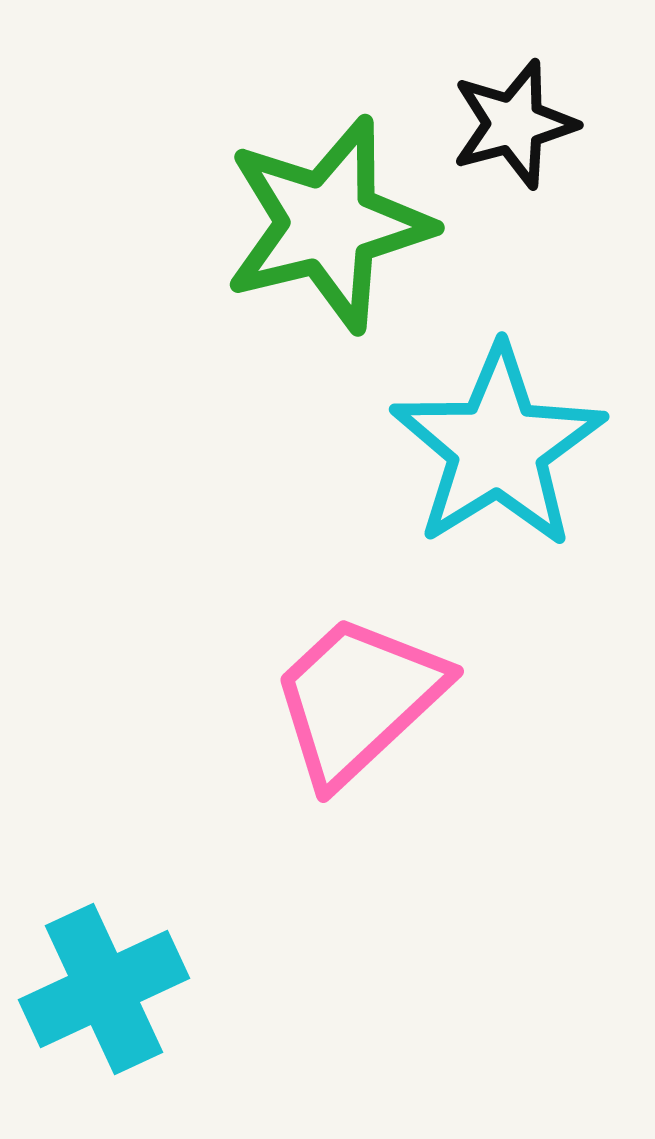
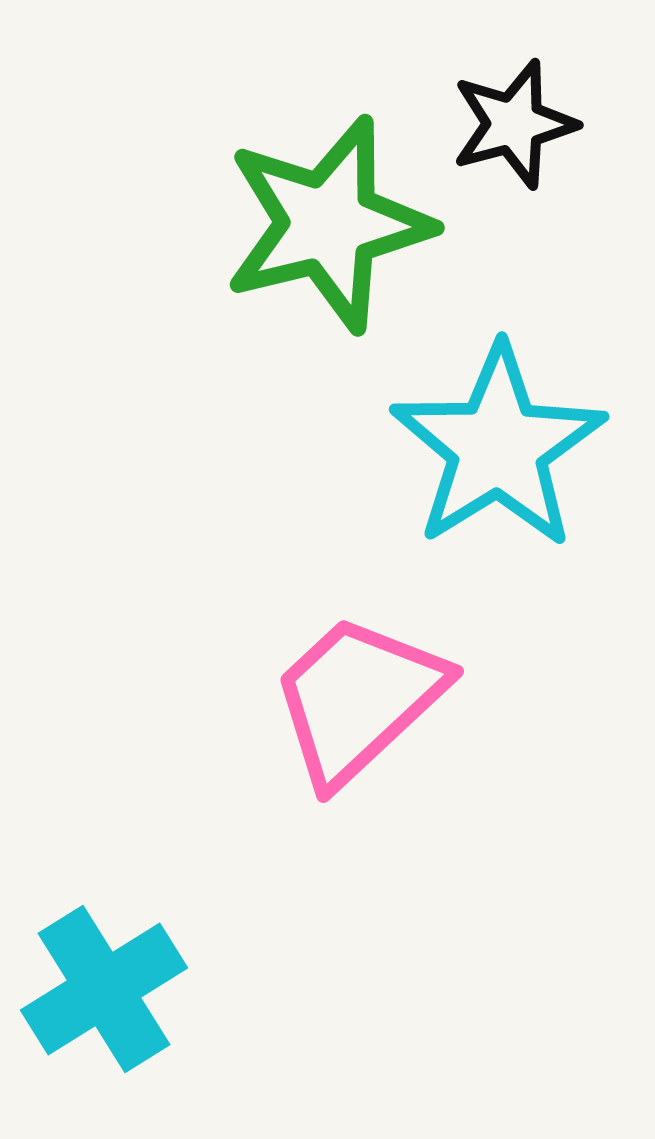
cyan cross: rotated 7 degrees counterclockwise
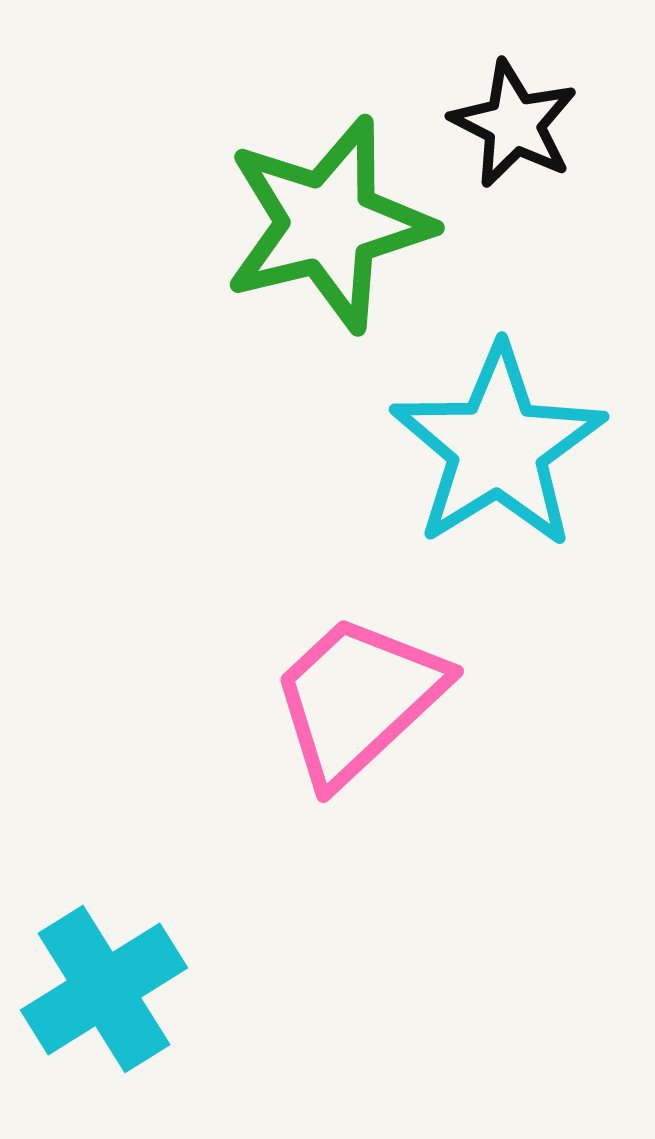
black star: rotated 30 degrees counterclockwise
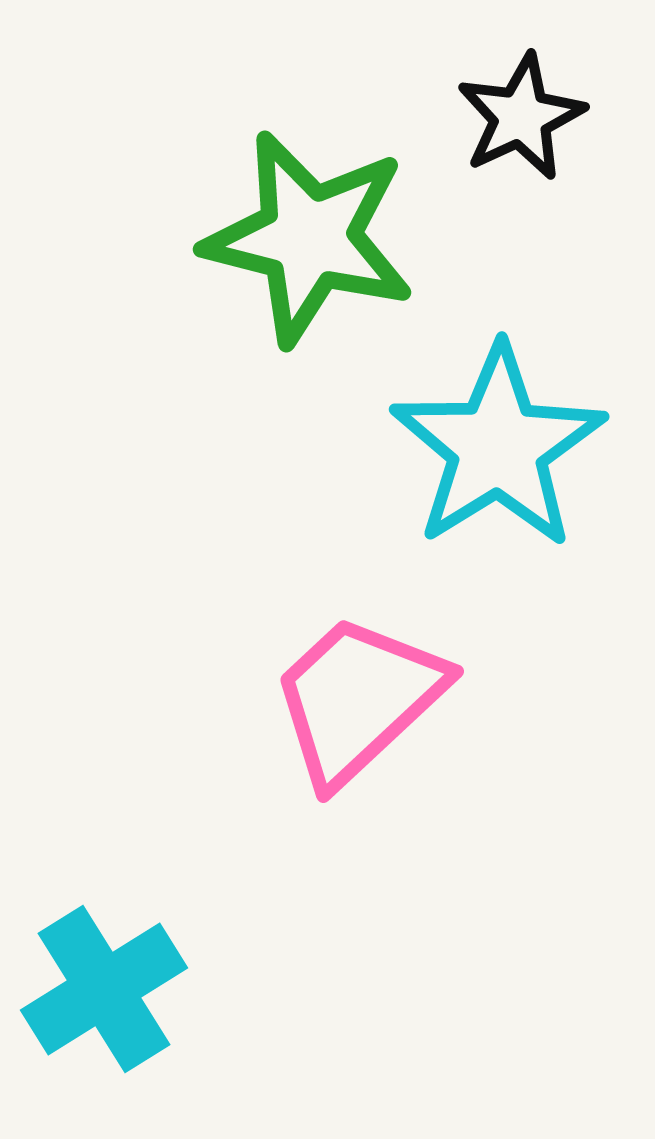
black star: moved 7 px right, 7 px up; rotated 20 degrees clockwise
green star: moved 19 px left, 14 px down; rotated 28 degrees clockwise
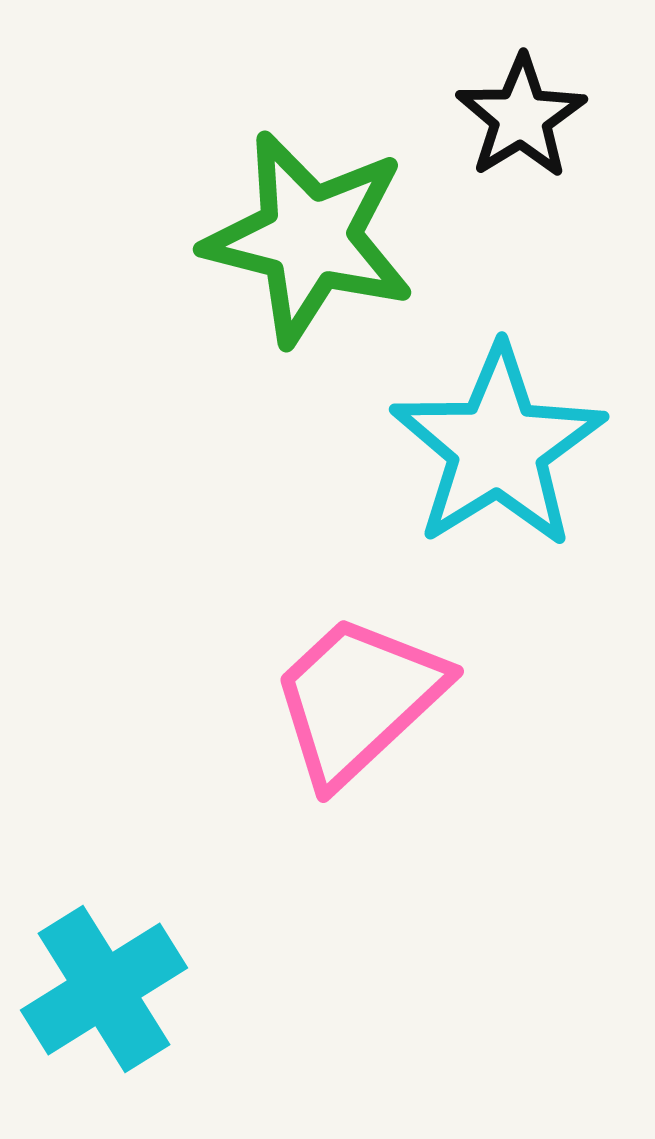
black star: rotated 7 degrees counterclockwise
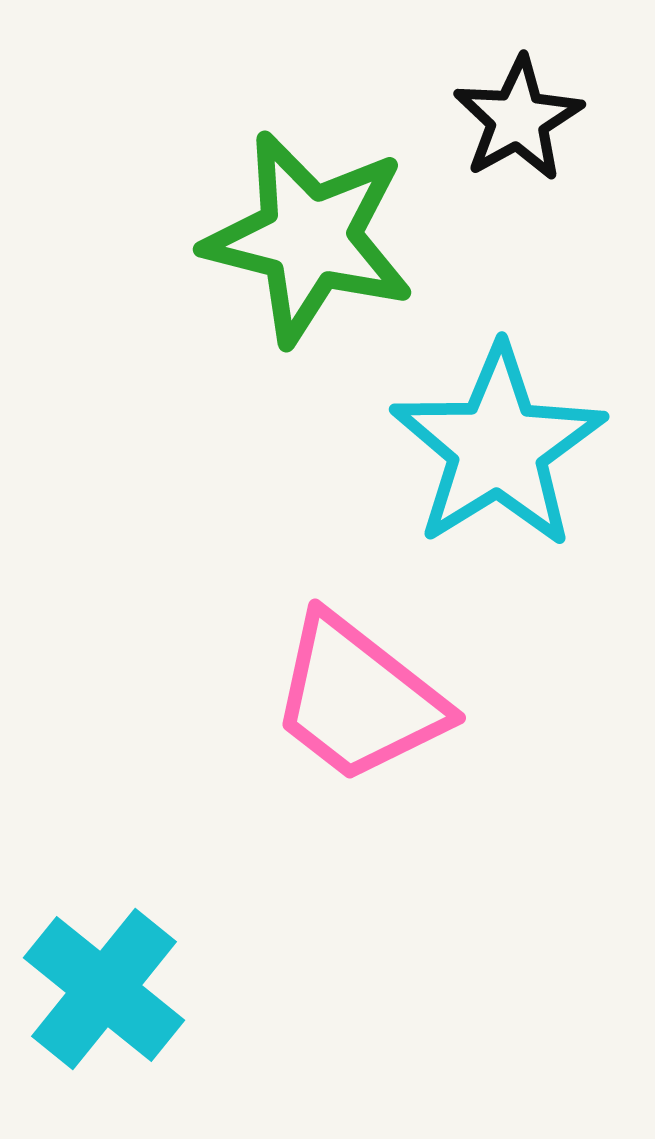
black star: moved 3 px left, 2 px down; rotated 3 degrees clockwise
pink trapezoid: rotated 99 degrees counterclockwise
cyan cross: rotated 19 degrees counterclockwise
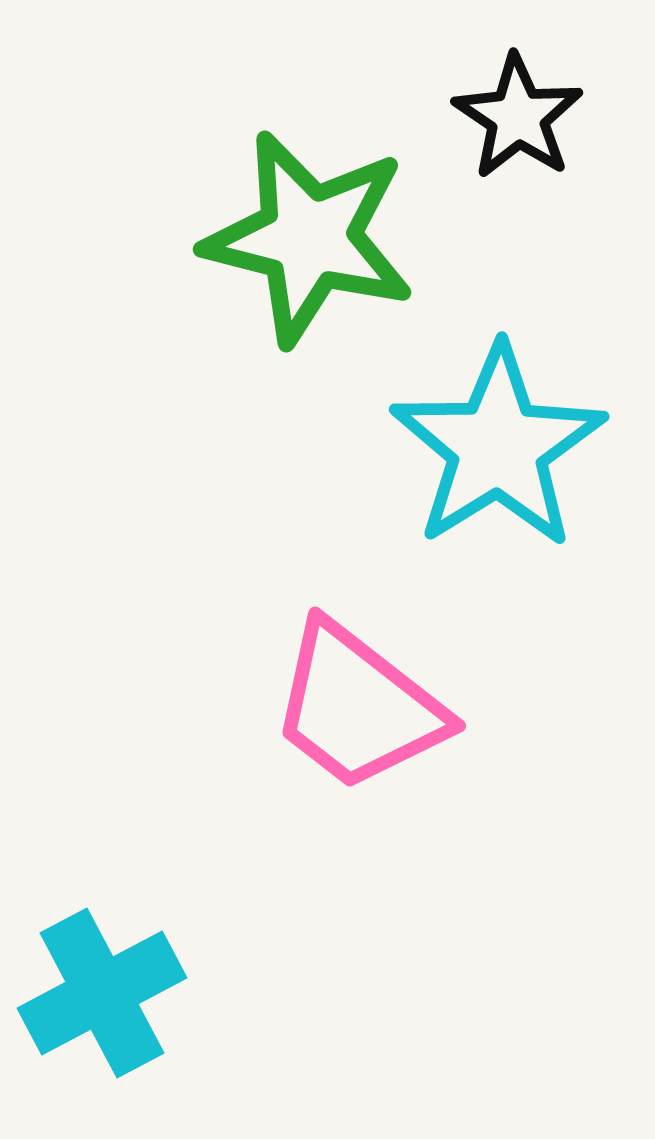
black star: moved 2 px up; rotated 9 degrees counterclockwise
pink trapezoid: moved 8 px down
cyan cross: moved 2 px left, 4 px down; rotated 23 degrees clockwise
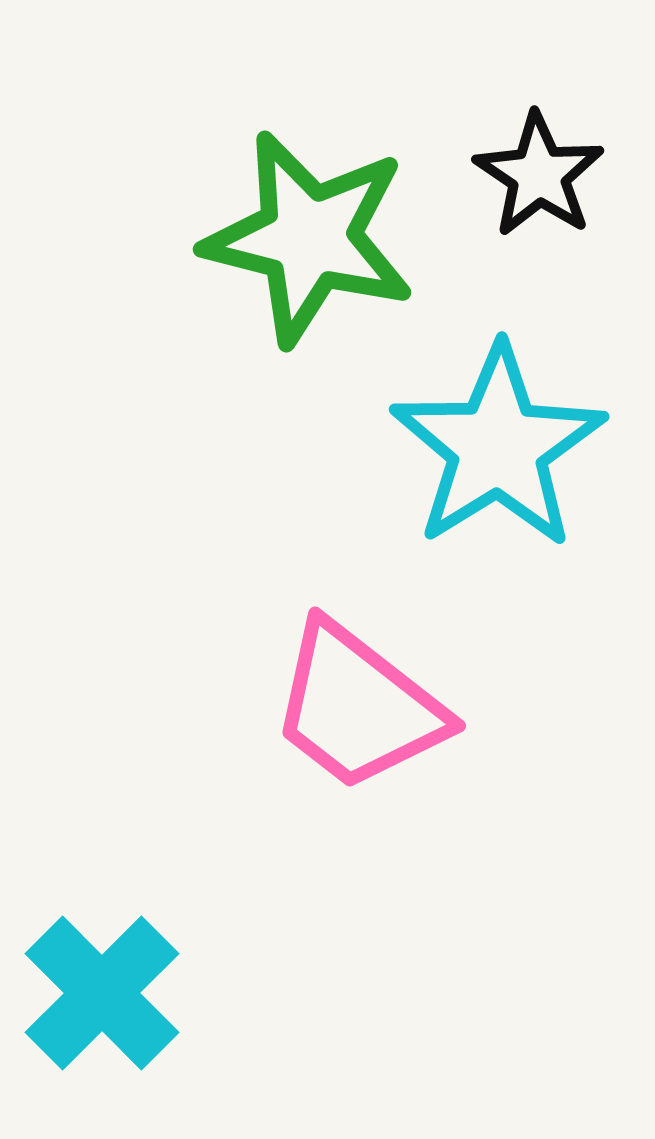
black star: moved 21 px right, 58 px down
cyan cross: rotated 17 degrees counterclockwise
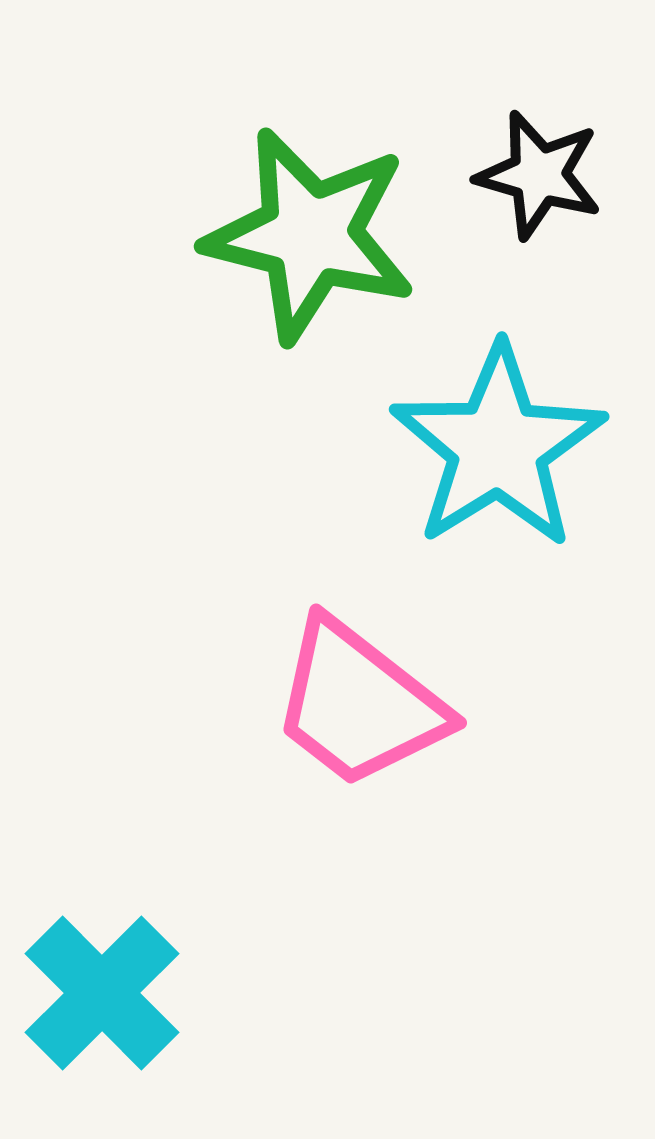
black star: rotated 18 degrees counterclockwise
green star: moved 1 px right, 3 px up
pink trapezoid: moved 1 px right, 3 px up
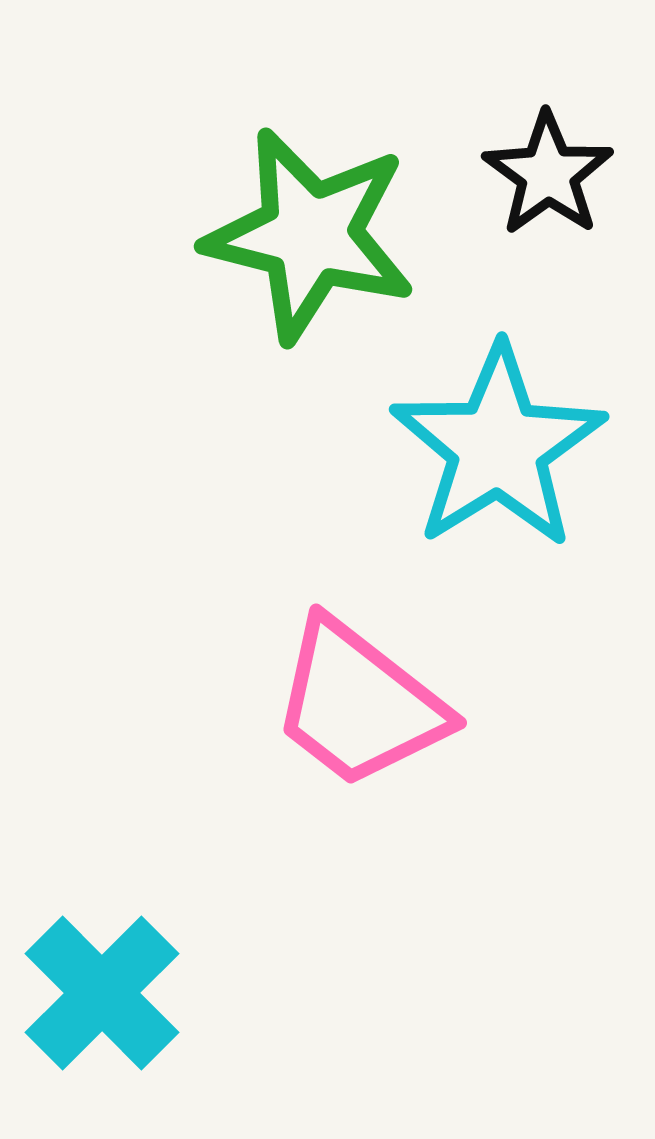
black star: moved 9 px right, 1 px up; rotated 20 degrees clockwise
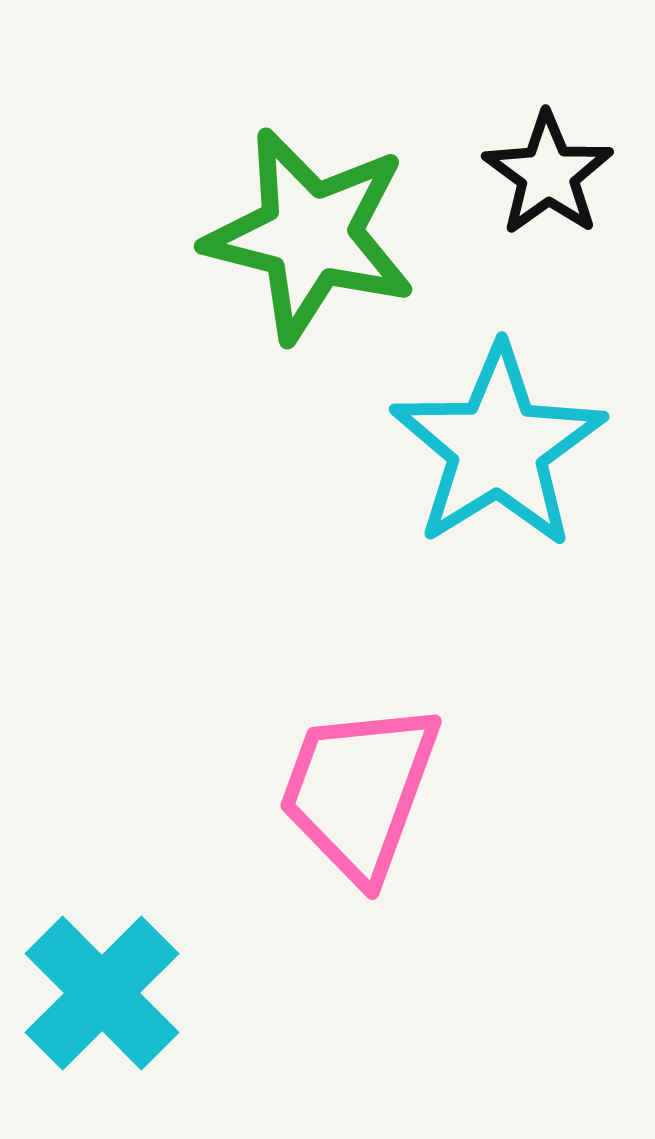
pink trapezoid: moved 87 px down; rotated 72 degrees clockwise
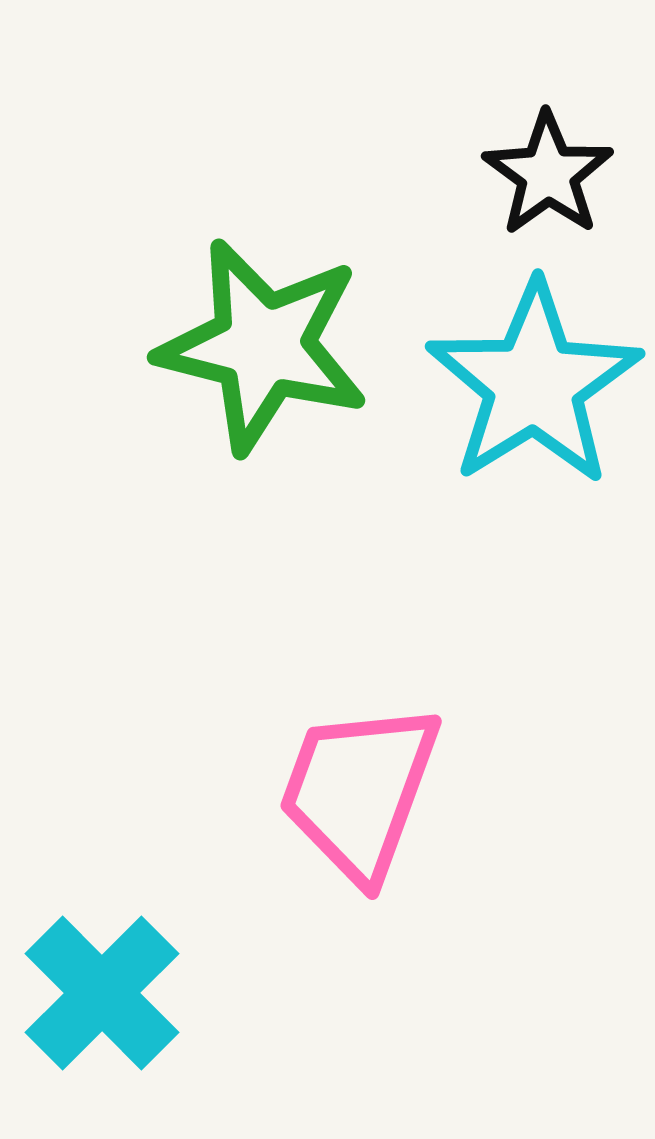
green star: moved 47 px left, 111 px down
cyan star: moved 36 px right, 63 px up
